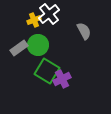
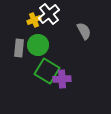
gray rectangle: rotated 48 degrees counterclockwise
purple cross: rotated 24 degrees clockwise
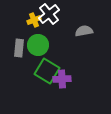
gray semicircle: rotated 72 degrees counterclockwise
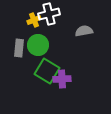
white cross: rotated 25 degrees clockwise
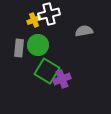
purple cross: rotated 18 degrees counterclockwise
